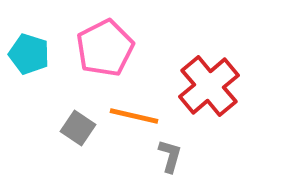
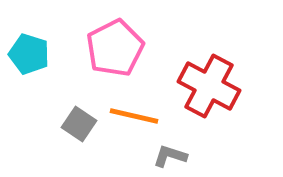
pink pentagon: moved 10 px right
red cross: rotated 22 degrees counterclockwise
gray square: moved 1 px right, 4 px up
gray L-shape: rotated 88 degrees counterclockwise
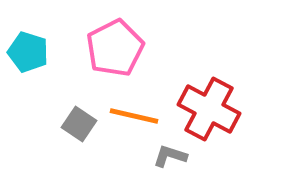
cyan pentagon: moved 1 px left, 2 px up
red cross: moved 23 px down
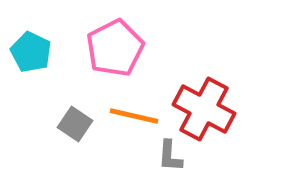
cyan pentagon: moved 3 px right; rotated 9 degrees clockwise
red cross: moved 5 px left
gray square: moved 4 px left
gray L-shape: rotated 104 degrees counterclockwise
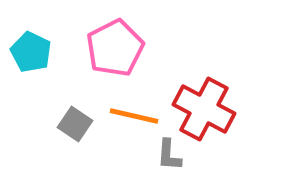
gray L-shape: moved 1 px left, 1 px up
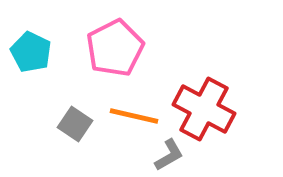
gray L-shape: rotated 124 degrees counterclockwise
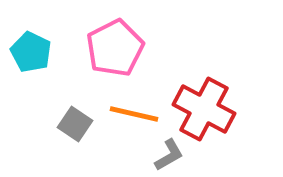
orange line: moved 2 px up
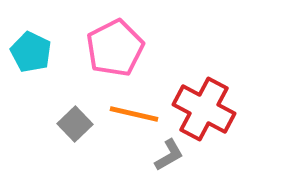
gray square: rotated 12 degrees clockwise
